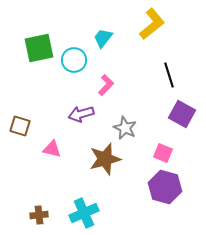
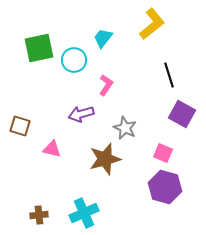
pink L-shape: rotated 10 degrees counterclockwise
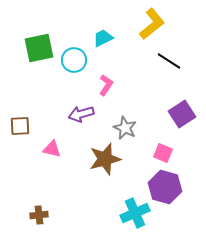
cyan trapezoid: rotated 25 degrees clockwise
black line: moved 14 px up; rotated 40 degrees counterclockwise
purple square: rotated 28 degrees clockwise
brown square: rotated 20 degrees counterclockwise
cyan cross: moved 51 px right
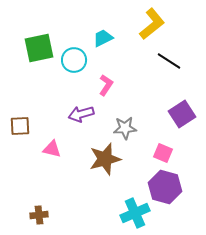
gray star: rotated 30 degrees counterclockwise
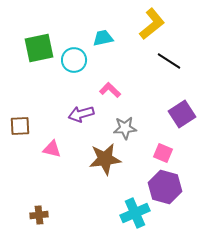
cyan trapezoid: rotated 15 degrees clockwise
pink L-shape: moved 4 px right, 5 px down; rotated 80 degrees counterclockwise
brown star: rotated 8 degrees clockwise
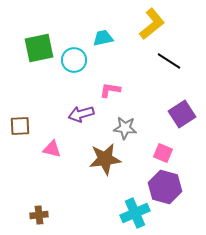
pink L-shape: rotated 35 degrees counterclockwise
gray star: rotated 10 degrees clockwise
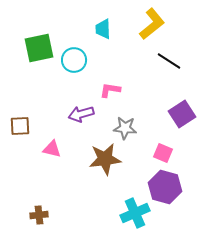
cyan trapezoid: moved 9 px up; rotated 80 degrees counterclockwise
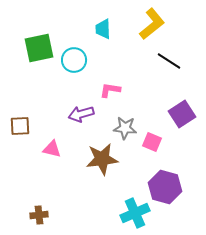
pink square: moved 11 px left, 11 px up
brown star: moved 3 px left
